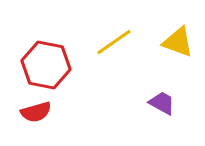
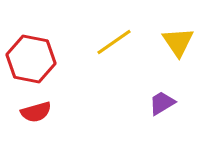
yellow triangle: rotated 36 degrees clockwise
red hexagon: moved 15 px left, 6 px up
purple trapezoid: rotated 60 degrees counterclockwise
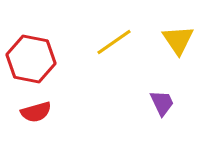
yellow triangle: moved 2 px up
purple trapezoid: rotated 96 degrees clockwise
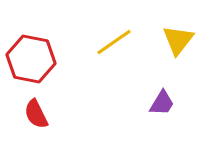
yellow triangle: rotated 12 degrees clockwise
purple trapezoid: rotated 56 degrees clockwise
red semicircle: moved 2 px down; rotated 80 degrees clockwise
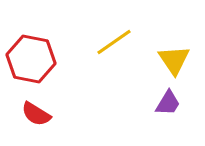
yellow triangle: moved 4 px left, 20 px down; rotated 12 degrees counterclockwise
purple trapezoid: moved 6 px right
red semicircle: rotated 32 degrees counterclockwise
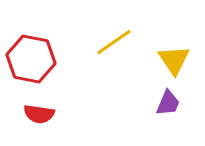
purple trapezoid: rotated 8 degrees counterclockwise
red semicircle: moved 3 px right; rotated 24 degrees counterclockwise
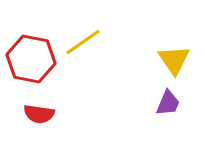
yellow line: moved 31 px left
